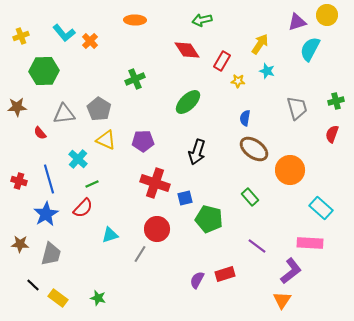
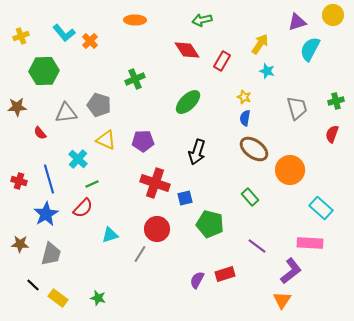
yellow circle at (327, 15): moved 6 px right
yellow star at (238, 81): moved 6 px right, 16 px down; rotated 16 degrees clockwise
gray pentagon at (99, 109): moved 4 px up; rotated 15 degrees counterclockwise
gray triangle at (64, 114): moved 2 px right, 1 px up
green pentagon at (209, 219): moved 1 px right, 5 px down
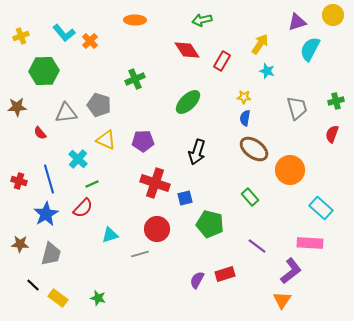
yellow star at (244, 97): rotated 16 degrees counterclockwise
gray line at (140, 254): rotated 42 degrees clockwise
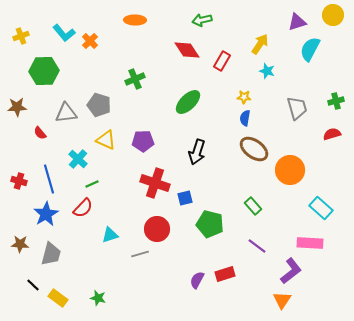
red semicircle at (332, 134): rotated 54 degrees clockwise
green rectangle at (250, 197): moved 3 px right, 9 px down
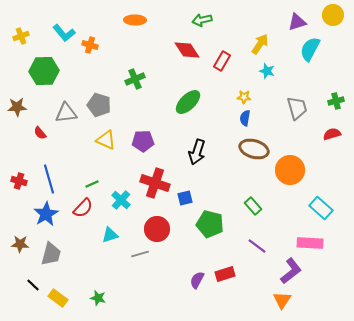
orange cross at (90, 41): moved 4 px down; rotated 28 degrees counterclockwise
brown ellipse at (254, 149): rotated 20 degrees counterclockwise
cyan cross at (78, 159): moved 43 px right, 41 px down
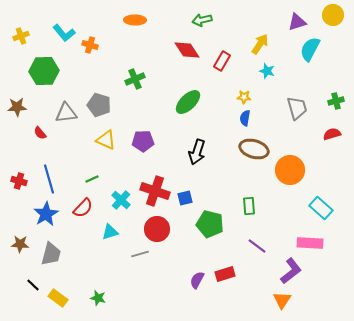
red cross at (155, 183): moved 8 px down
green line at (92, 184): moved 5 px up
green rectangle at (253, 206): moved 4 px left; rotated 36 degrees clockwise
cyan triangle at (110, 235): moved 3 px up
